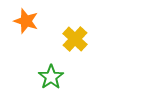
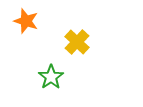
yellow cross: moved 2 px right, 3 px down
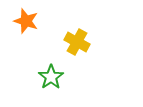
yellow cross: rotated 15 degrees counterclockwise
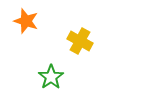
yellow cross: moved 3 px right, 1 px up
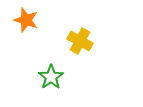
orange star: moved 1 px up
